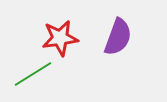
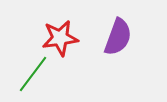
green line: rotated 21 degrees counterclockwise
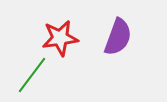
green line: moved 1 px left, 1 px down
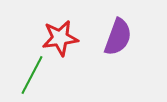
green line: rotated 9 degrees counterclockwise
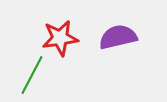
purple semicircle: rotated 123 degrees counterclockwise
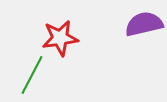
purple semicircle: moved 26 px right, 13 px up
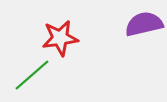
green line: rotated 21 degrees clockwise
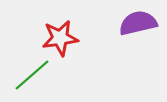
purple semicircle: moved 6 px left, 1 px up
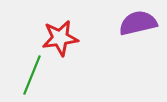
green line: rotated 27 degrees counterclockwise
